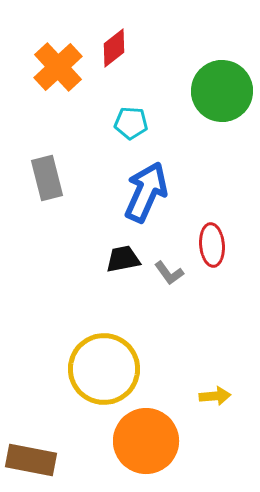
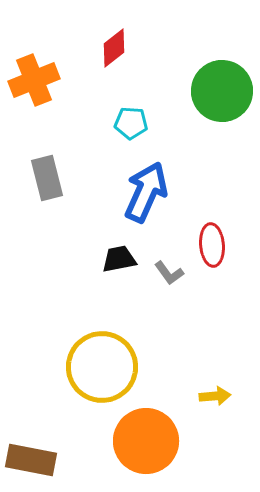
orange cross: moved 24 px left, 13 px down; rotated 21 degrees clockwise
black trapezoid: moved 4 px left
yellow circle: moved 2 px left, 2 px up
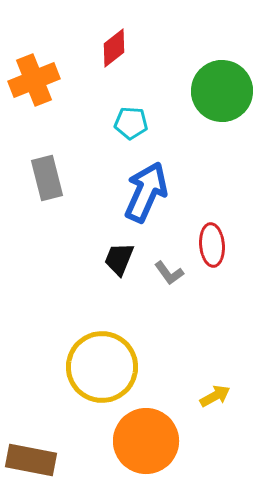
black trapezoid: rotated 57 degrees counterclockwise
yellow arrow: rotated 24 degrees counterclockwise
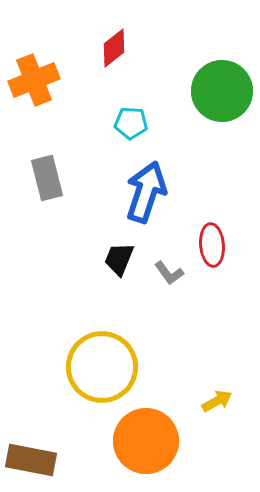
blue arrow: rotated 6 degrees counterclockwise
yellow arrow: moved 2 px right, 5 px down
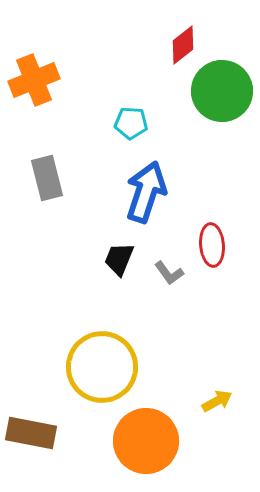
red diamond: moved 69 px right, 3 px up
brown rectangle: moved 27 px up
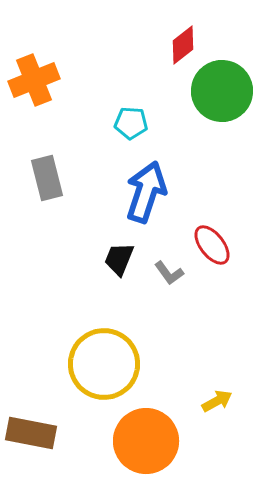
red ellipse: rotated 33 degrees counterclockwise
yellow circle: moved 2 px right, 3 px up
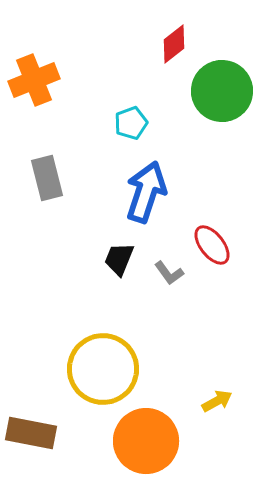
red diamond: moved 9 px left, 1 px up
cyan pentagon: rotated 24 degrees counterclockwise
yellow circle: moved 1 px left, 5 px down
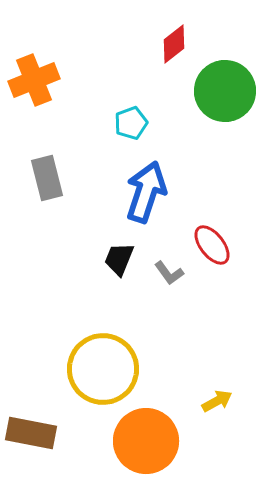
green circle: moved 3 px right
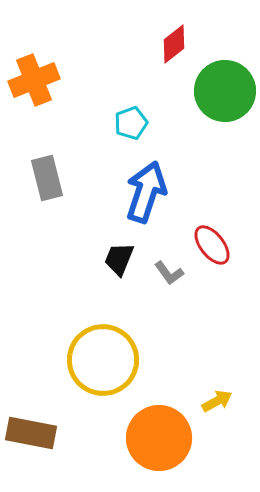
yellow circle: moved 9 px up
orange circle: moved 13 px right, 3 px up
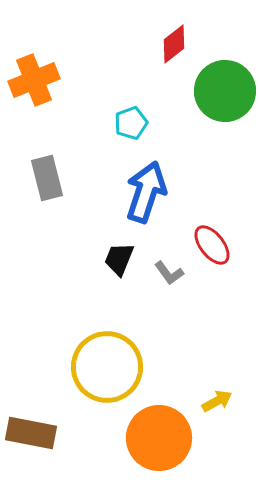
yellow circle: moved 4 px right, 7 px down
